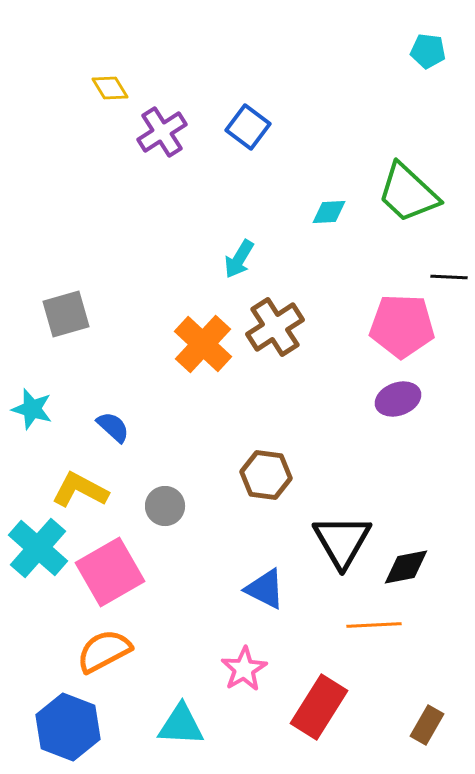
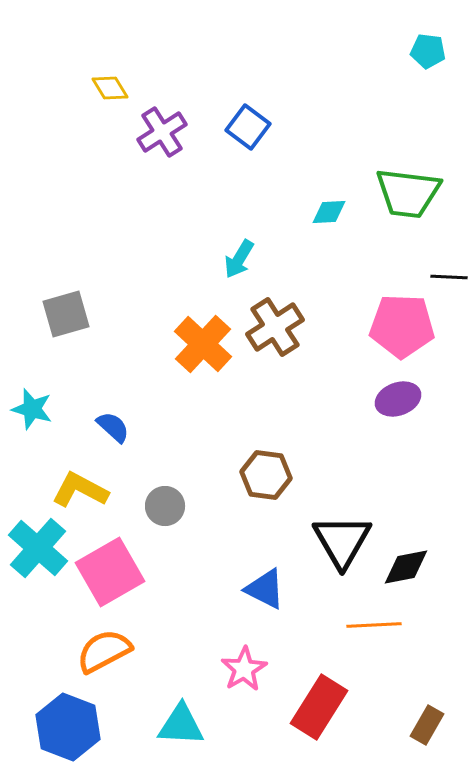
green trapezoid: rotated 36 degrees counterclockwise
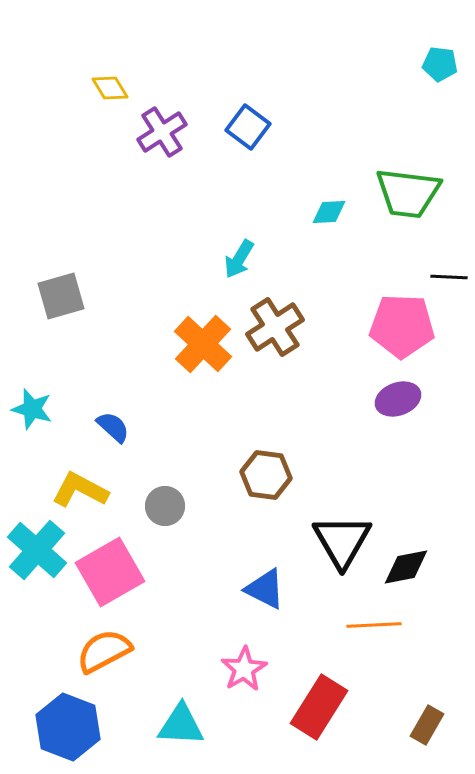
cyan pentagon: moved 12 px right, 13 px down
gray square: moved 5 px left, 18 px up
cyan cross: moved 1 px left, 2 px down
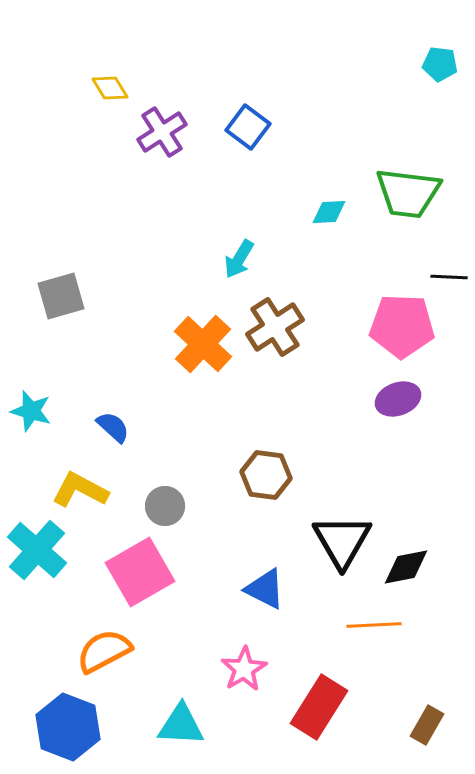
cyan star: moved 1 px left, 2 px down
pink square: moved 30 px right
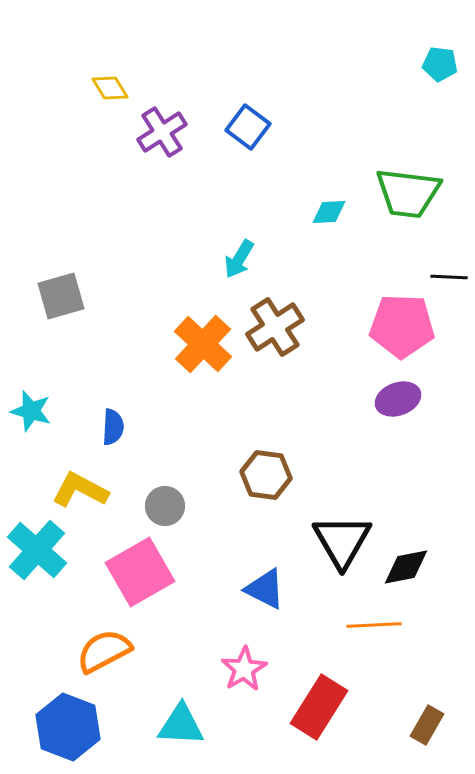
blue semicircle: rotated 51 degrees clockwise
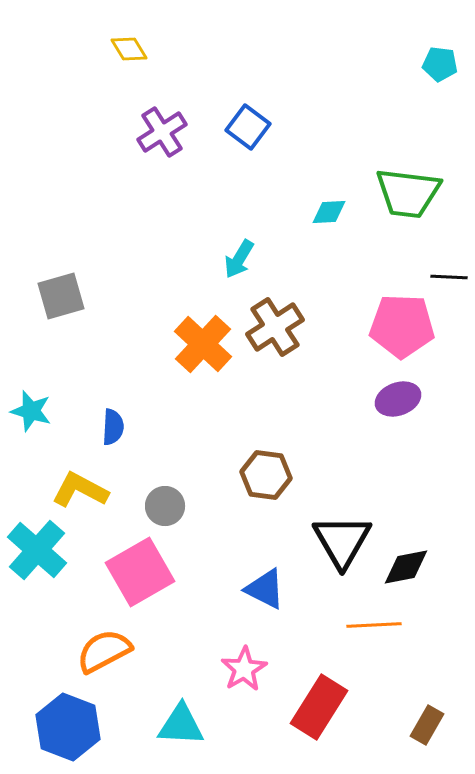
yellow diamond: moved 19 px right, 39 px up
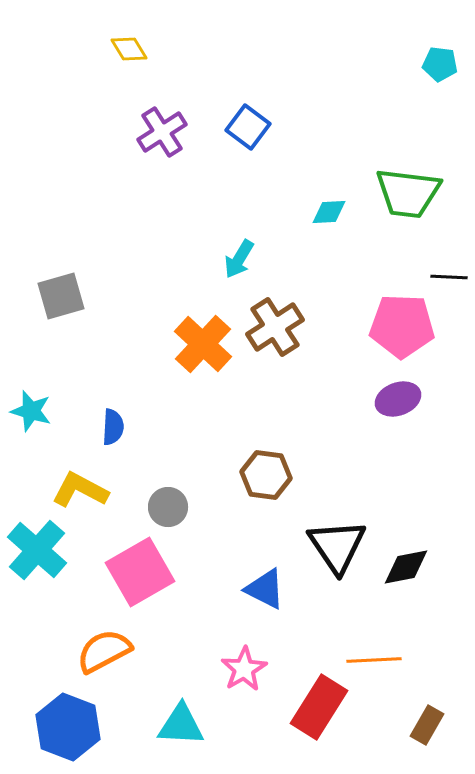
gray circle: moved 3 px right, 1 px down
black triangle: moved 5 px left, 5 px down; rotated 4 degrees counterclockwise
orange line: moved 35 px down
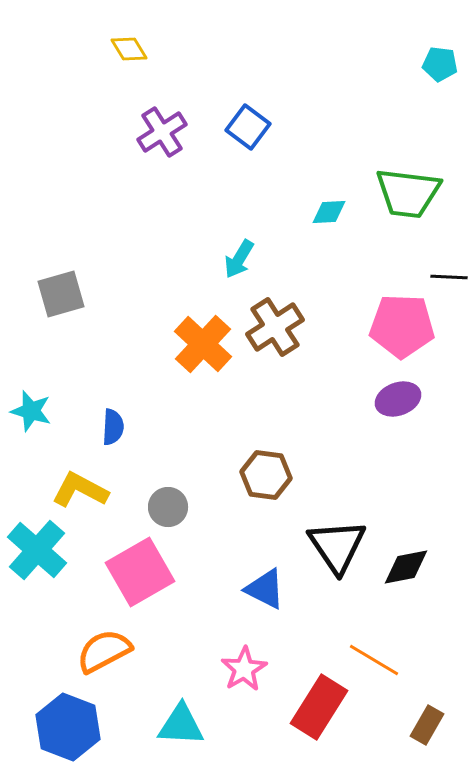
gray square: moved 2 px up
orange line: rotated 34 degrees clockwise
